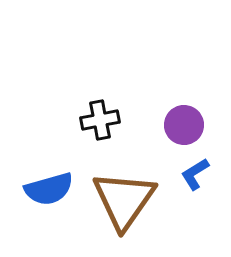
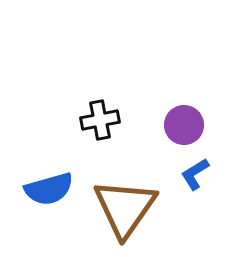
brown triangle: moved 1 px right, 8 px down
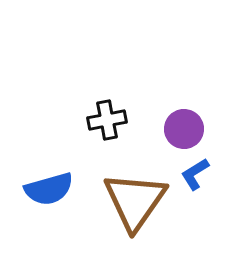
black cross: moved 7 px right
purple circle: moved 4 px down
brown triangle: moved 10 px right, 7 px up
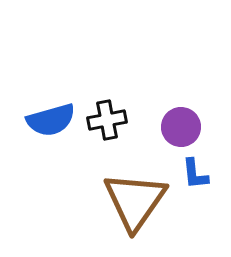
purple circle: moved 3 px left, 2 px up
blue L-shape: rotated 64 degrees counterclockwise
blue semicircle: moved 2 px right, 69 px up
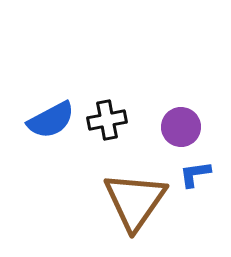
blue semicircle: rotated 12 degrees counterclockwise
blue L-shape: rotated 88 degrees clockwise
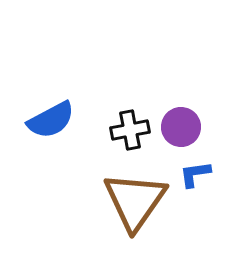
black cross: moved 23 px right, 10 px down
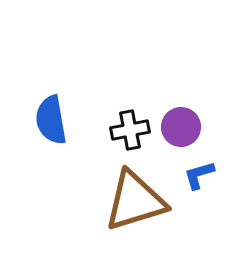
blue semicircle: rotated 108 degrees clockwise
blue L-shape: moved 4 px right, 1 px down; rotated 8 degrees counterclockwise
brown triangle: rotated 38 degrees clockwise
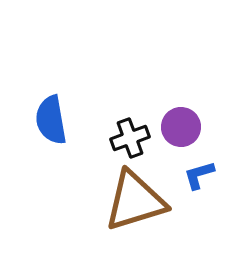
black cross: moved 8 px down; rotated 9 degrees counterclockwise
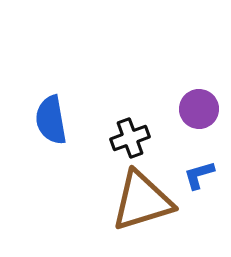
purple circle: moved 18 px right, 18 px up
brown triangle: moved 7 px right
